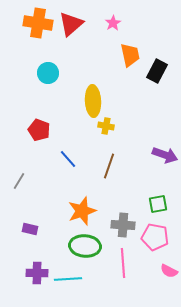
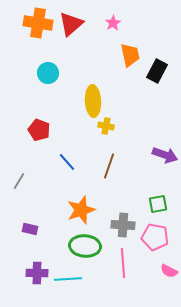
blue line: moved 1 px left, 3 px down
orange star: moved 1 px left, 1 px up
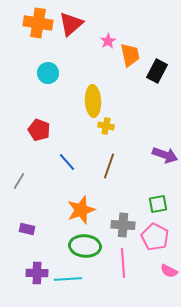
pink star: moved 5 px left, 18 px down
purple rectangle: moved 3 px left
pink pentagon: rotated 16 degrees clockwise
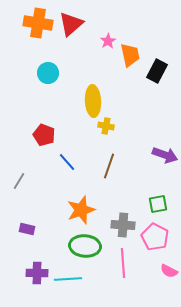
red pentagon: moved 5 px right, 5 px down
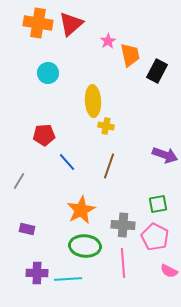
red pentagon: rotated 25 degrees counterclockwise
orange star: rotated 8 degrees counterclockwise
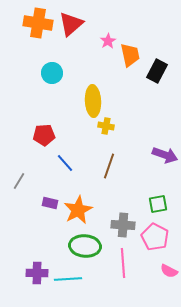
cyan circle: moved 4 px right
blue line: moved 2 px left, 1 px down
orange star: moved 3 px left
purple rectangle: moved 23 px right, 26 px up
